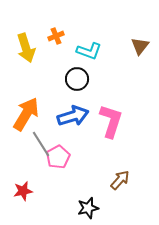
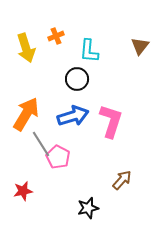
cyan L-shape: rotated 75 degrees clockwise
pink pentagon: rotated 15 degrees counterclockwise
brown arrow: moved 2 px right
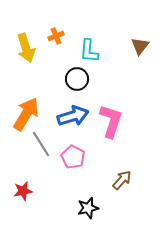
pink pentagon: moved 15 px right
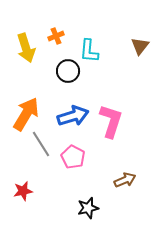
black circle: moved 9 px left, 8 px up
brown arrow: moved 3 px right; rotated 25 degrees clockwise
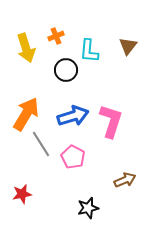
brown triangle: moved 12 px left
black circle: moved 2 px left, 1 px up
red star: moved 1 px left, 3 px down
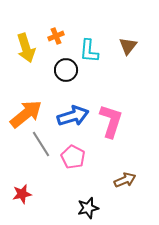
orange arrow: rotated 20 degrees clockwise
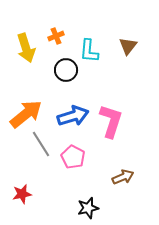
brown arrow: moved 2 px left, 3 px up
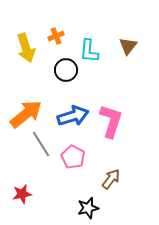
brown arrow: moved 12 px left, 2 px down; rotated 30 degrees counterclockwise
